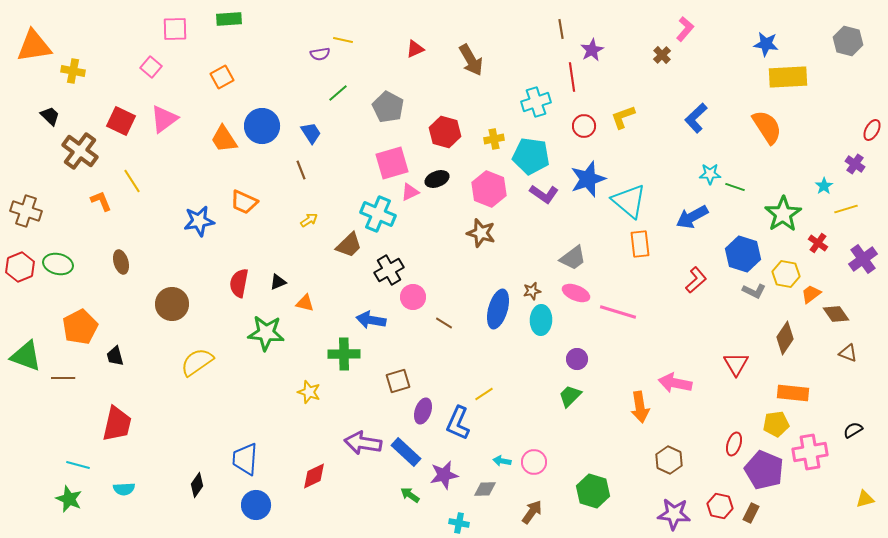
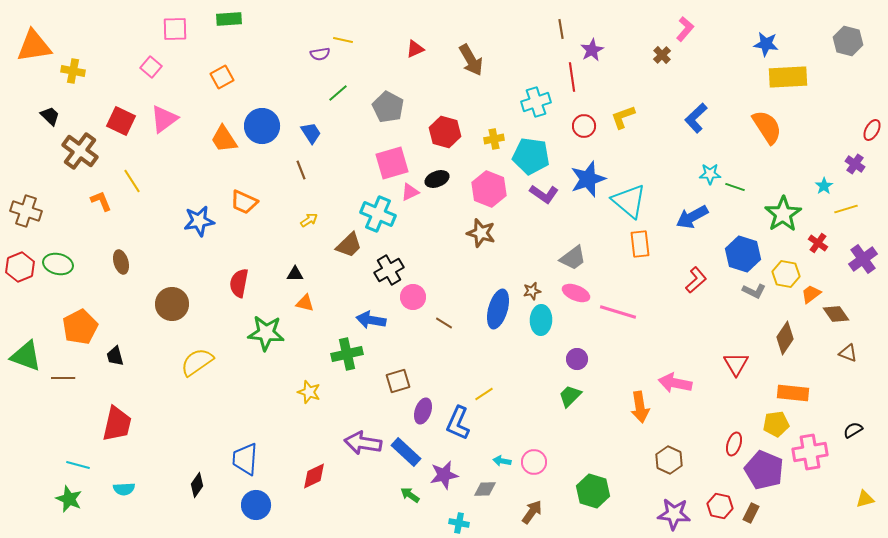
black triangle at (278, 282): moved 17 px right, 8 px up; rotated 24 degrees clockwise
green cross at (344, 354): moved 3 px right; rotated 12 degrees counterclockwise
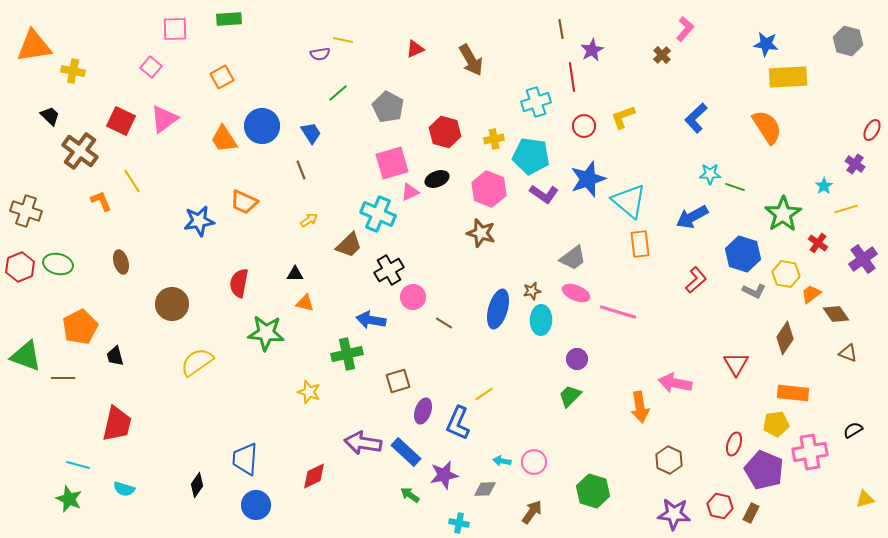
cyan semicircle at (124, 489): rotated 20 degrees clockwise
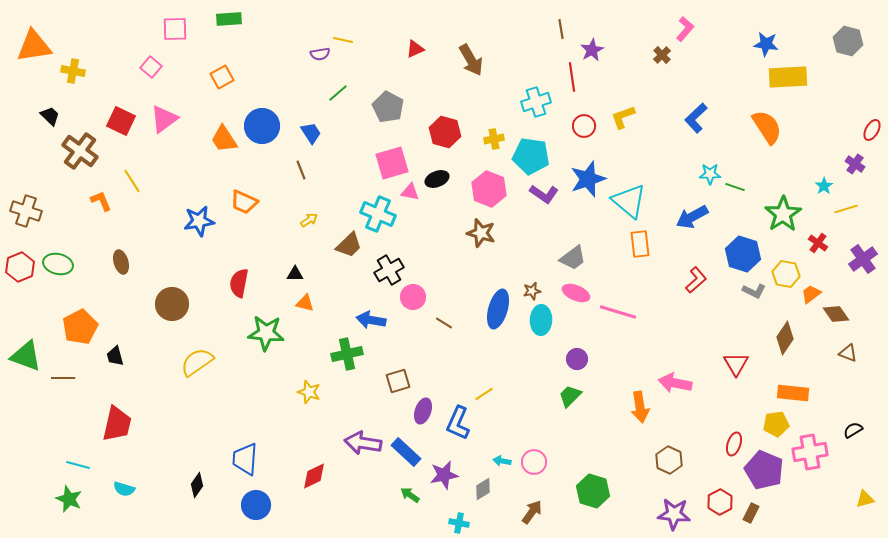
pink triangle at (410, 192): rotated 36 degrees clockwise
gray diamond at (485, 489): moved 2 px left; rotated 30 degrees counterclockwise
red hexagon at (720, 506): moved 4 px up; rotated 20 degrees clockwise
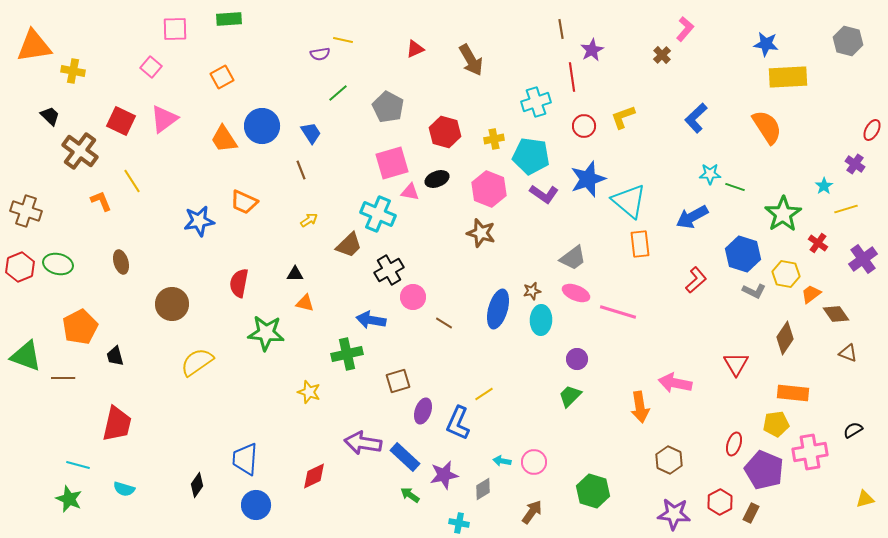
blue rectangle at (406, 452): moved 1 px left, 5 px down
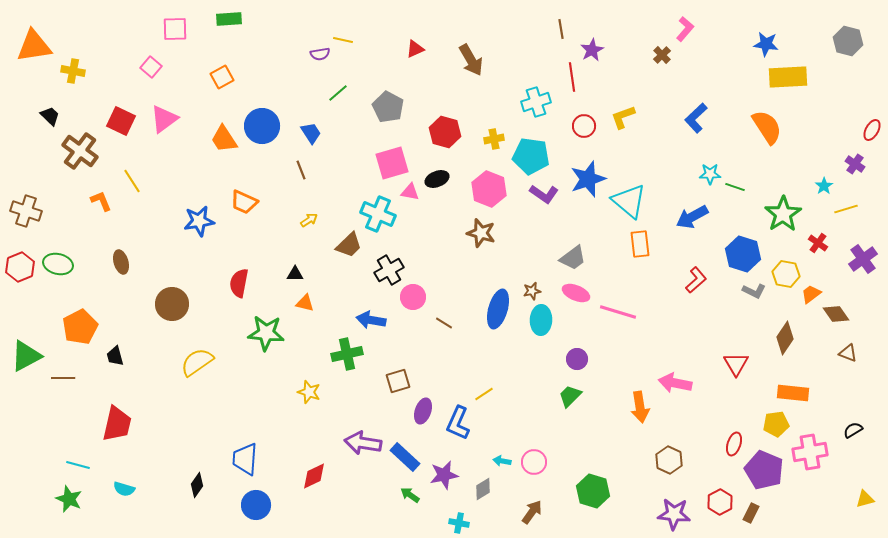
green triangle at (26, 356): rotated 48 degrees counterclockwise
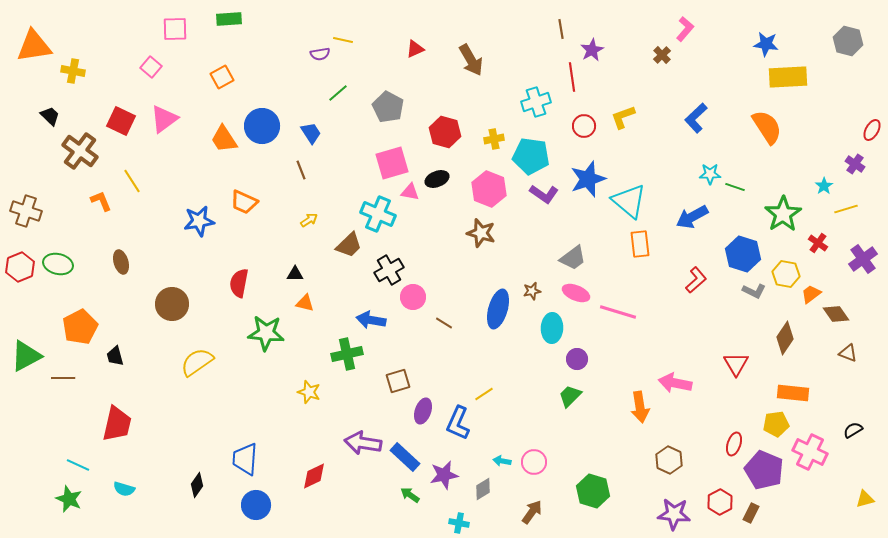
cyan ellipse at (541, 320): moved 11 px right, 8 px down
pink cross at (810, 452): rotated 36 degrees clockwise
cyan line at (78, 465): rotated 10 degrees clockwise
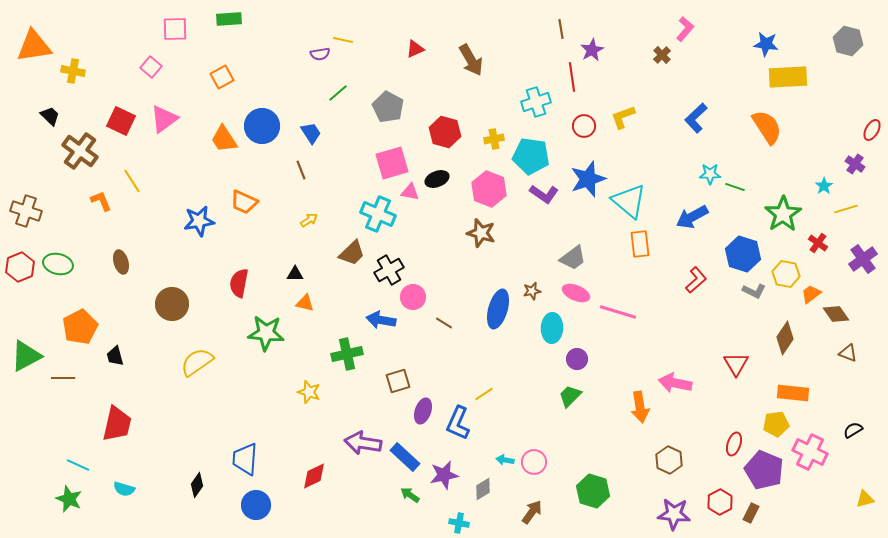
brown trapezoid at (349, 245): moved 3 px right, 8 px down
blue arrow at (371, 320): moved 10 px right
cyan arrow at (502, 461): moved 3 px right, 1 px up
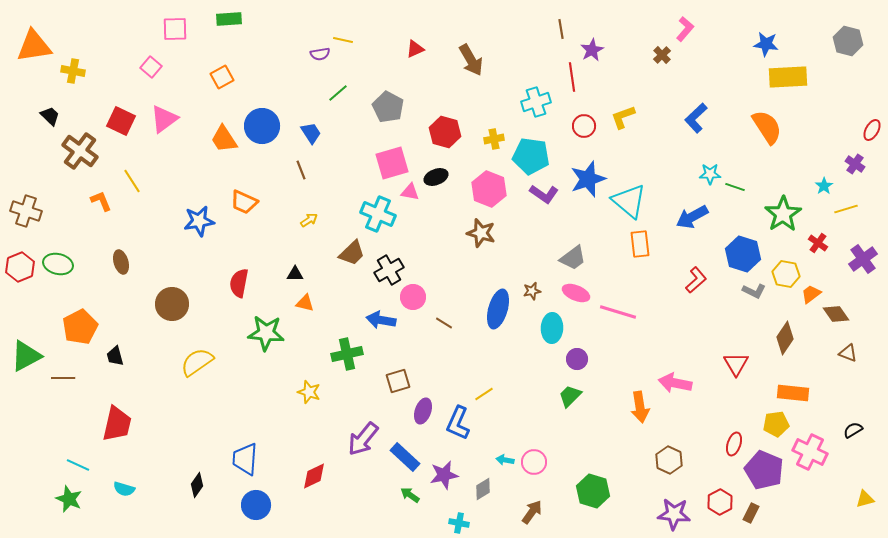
black ellipse at (437, 179): moved 1 px left, 2 px up
purple arrow at (363, 443): moved 4 px up; rotated 60 degrees counterclockwise
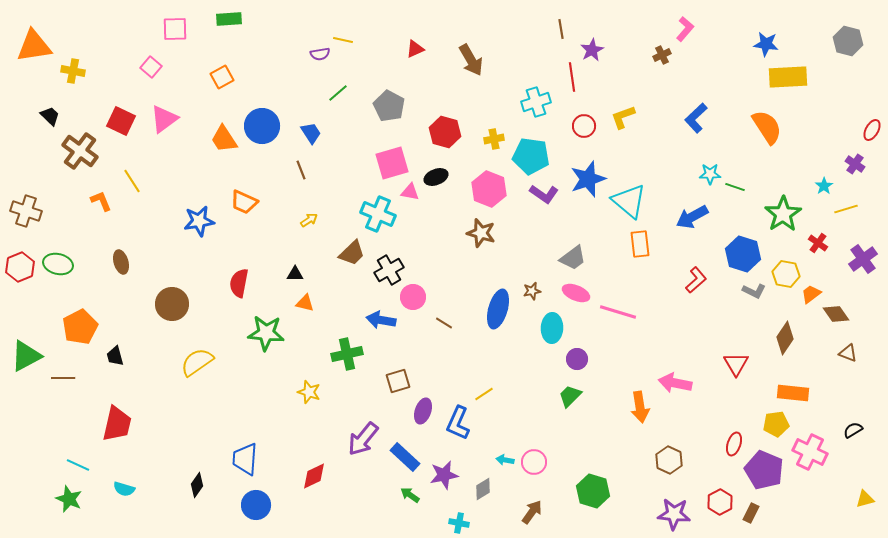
brown cross at (662, 55): rotated 18 degrees clockwise
gray pentagon at (388, 107): moved 1 px right, 1 px up
